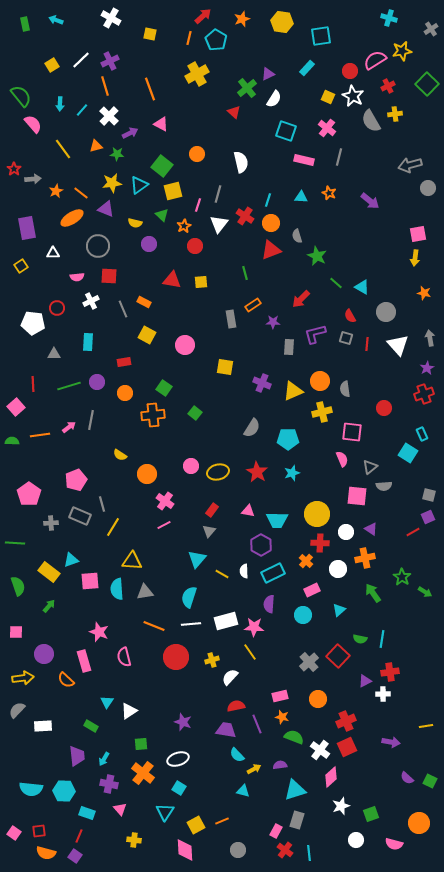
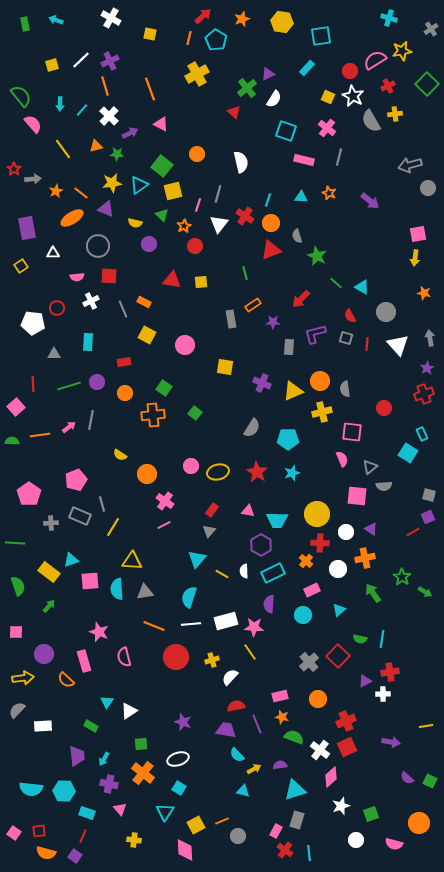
yellow square at (52, 65): rotated 16 degrees clockwise
red line at (79, 836): moved 4 px right
gray circle at (238, 850): moved 14 px up
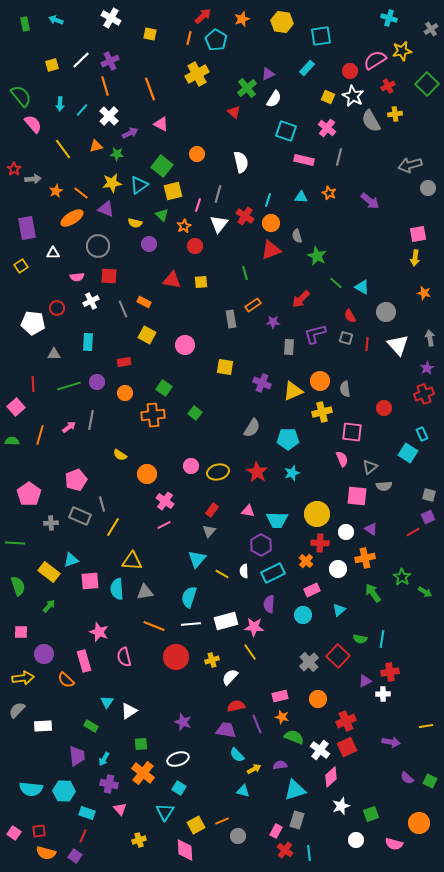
orange line at (40, 435): rotated 66 degrees counterclockwise
pink square at (16, 632): moved 5 px right
yellow cross at (134, 840): moved 5 px right; rotated 24 degrees counterclockwise
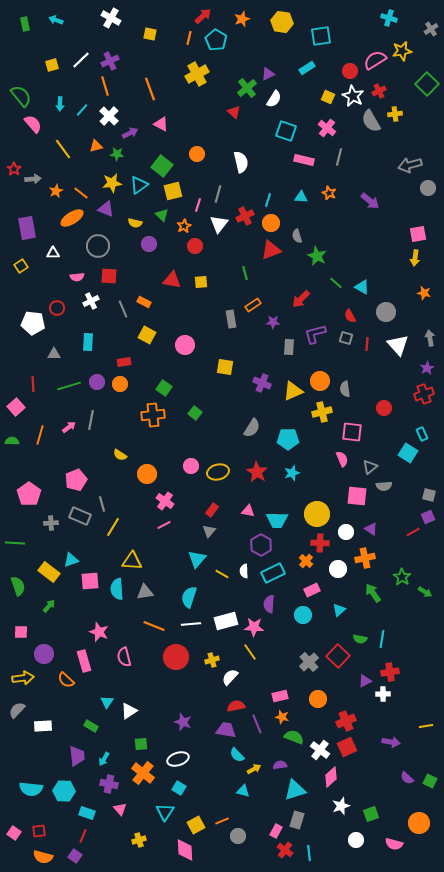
cyan rectangle at (307, 68): rotated 14 degrees clockwise
red cross at (388, 86): moved 9 px left, 5 px down
red cross at (245, 216): rotated 30 degrees clockwise
orange circle at (125, 393): moved 5 px left, 9 px up
orange semicircle at (46, 853): moved 3 px left, 4 px down
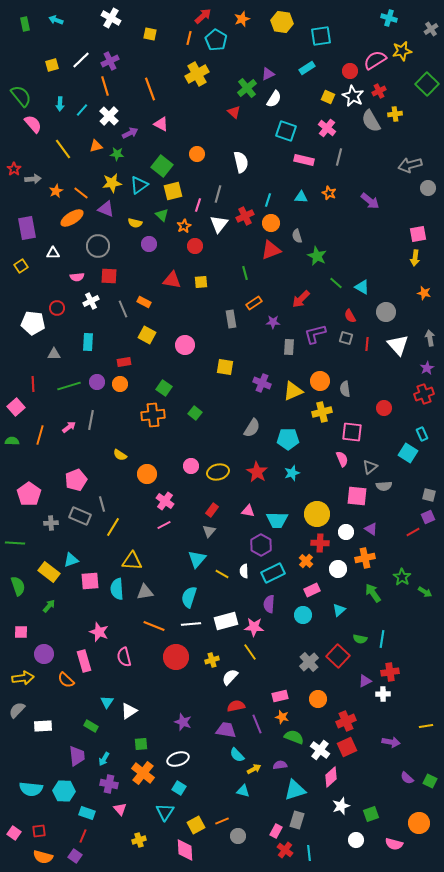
orange rectangle at (253, 305): moved 1 px right, 2 px up
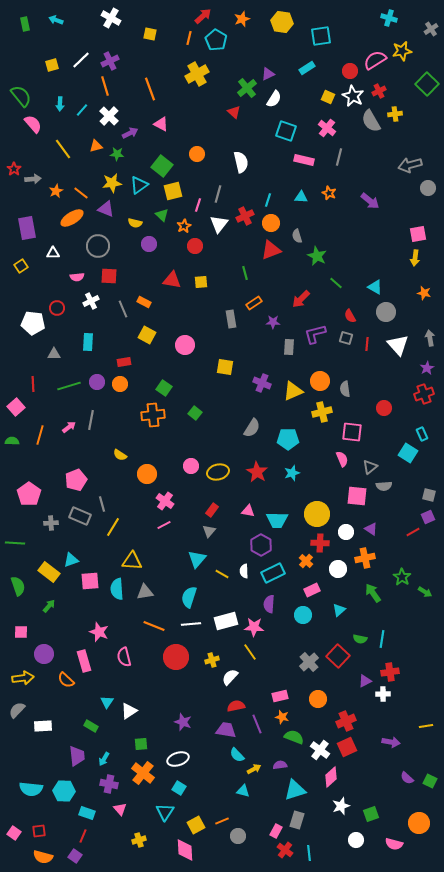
cyan triangle at (362, 287): moved 13 px right
